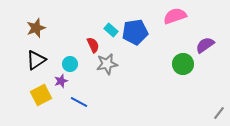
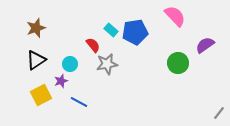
pink semicircle: rotated 65 degrees clockwise
red semicircle: rotated 14 degrees counterclockwise
green circle: moved 5 px left, 1 px up
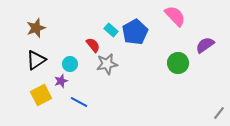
blue pentagon: rotated 20 degrees counterclockwise
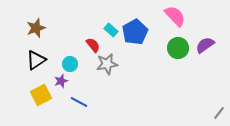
green circle: moved 15 px up
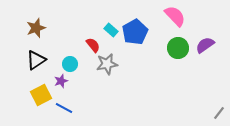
blue line: moved 15 px left, 6 px down
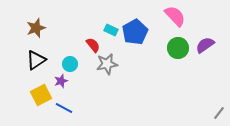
cyan rectangle: rotated 16 degrees counterclockwise
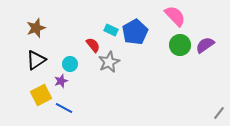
green circle: moved 2 px right, 3 px up
gray star: moved 2 px right, 2 px up; rotated 15 degrees counterclockwise
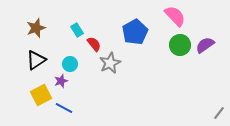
cyan rectangle: moved 34 px left; rotated 32 degrees clockwise
red semicircle: moved 1 px right, 1 px up
gray star: moved 1 px right, 1 px down
